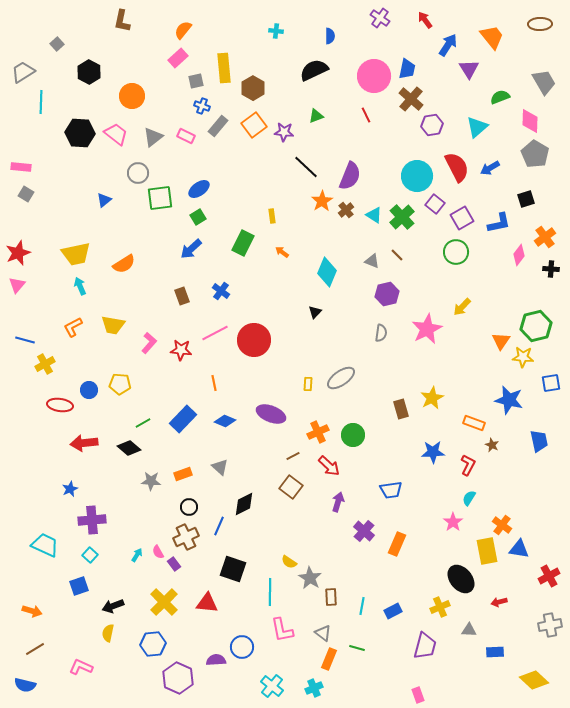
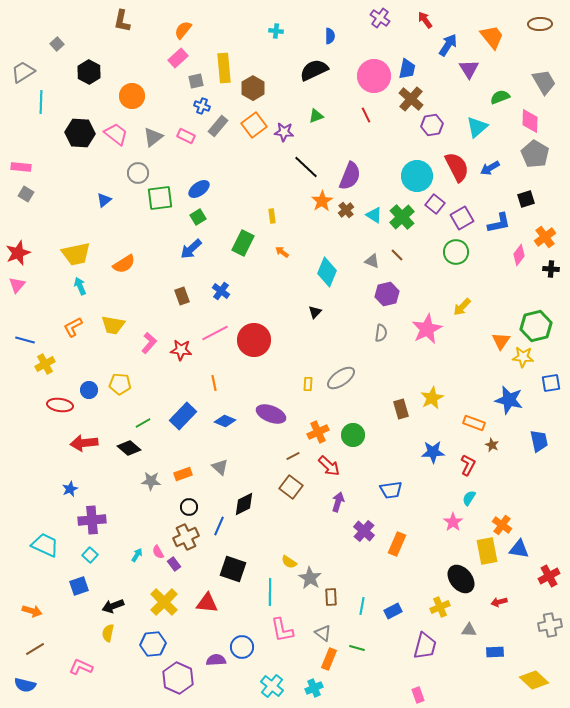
blue rectangle at (183, 419): moved 3 px up
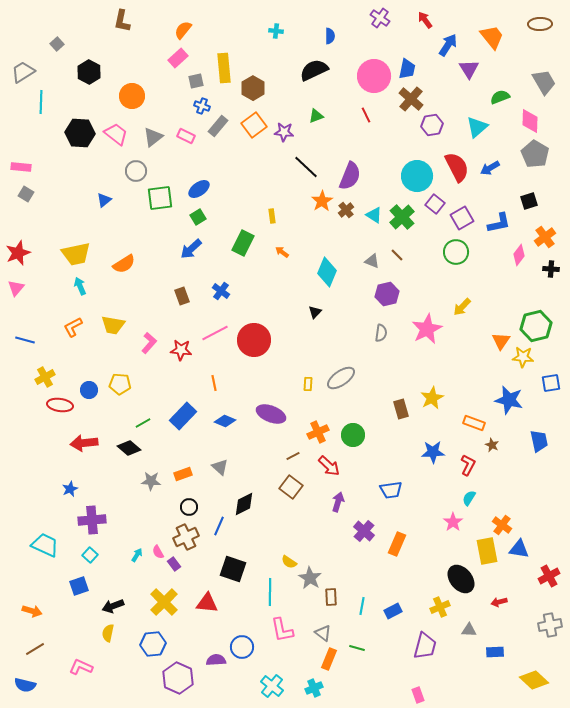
gray circle at (138, 173): moved 2 px left, 2 px up
black square at (526, 199): moved 3 px right, 2 px down
pink triangle at (17, 285): moved 1 px left, 3 px down
yellow cross at (45, 364): moved 13 px down
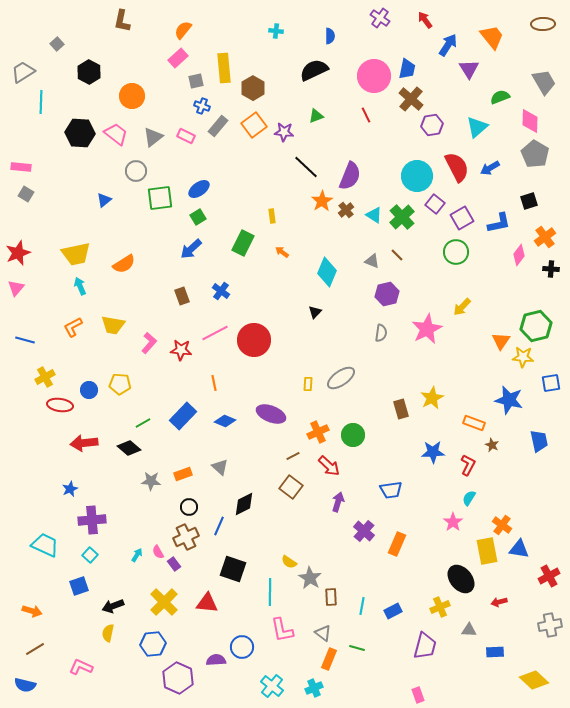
brown ellipse at (540, 24): moved 3 px right
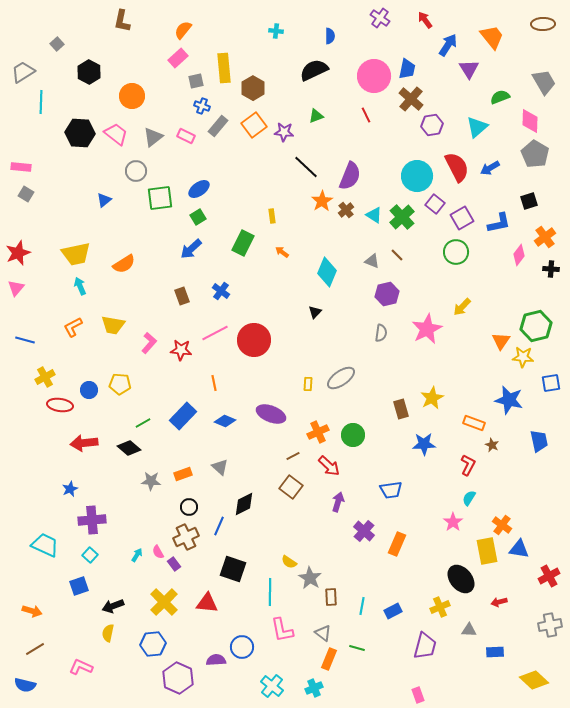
blue star at (433, 452): moved 9 px left, 8 px up
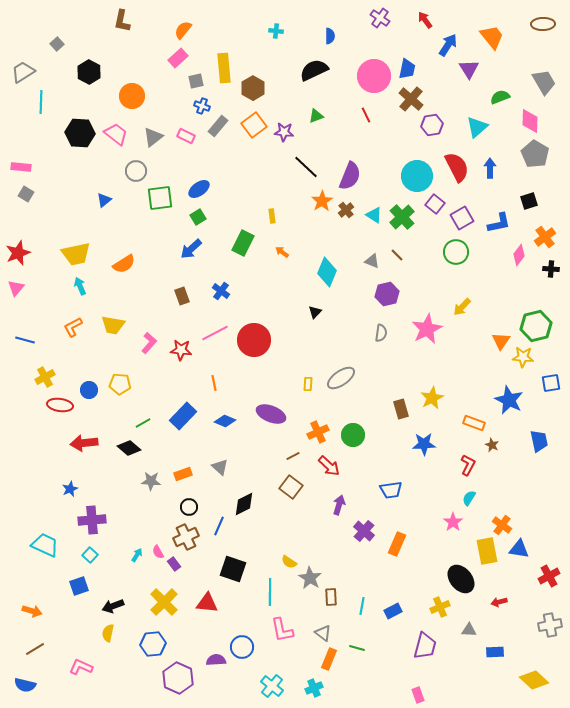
blue arrow at (490, 168): rotated 120 degrees clockwise
blue star at (509, 400): rotated 12 degrees clockwise
purple arrow at (338, 502): moved 1 px right, 3 px down
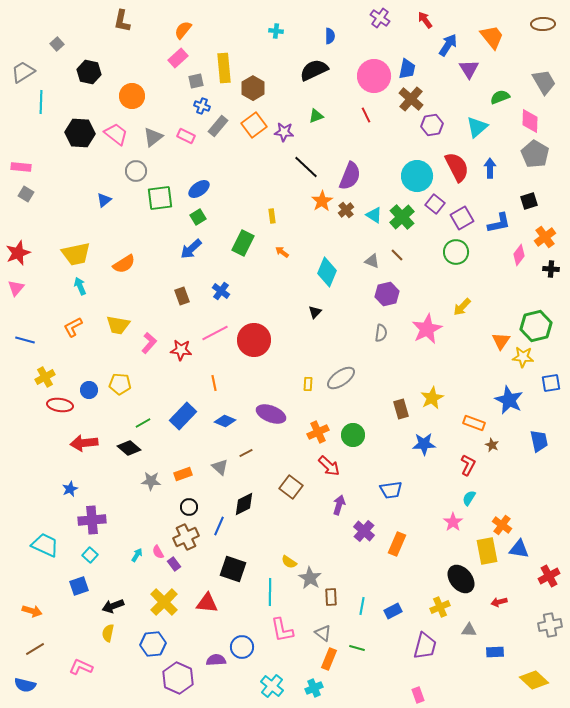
black hexagon at (89, 72): rotated 15 degrees counterclockwise
yellow trapezoid at (113, 325): moved 5 px right
brown line at (293, 456): moved 47 px left, 3 px up
